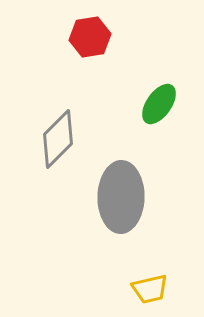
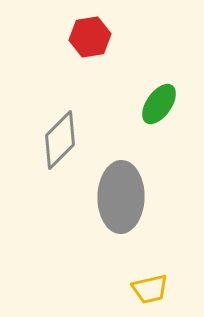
gray diamond: moved 2 px right, 1 px down
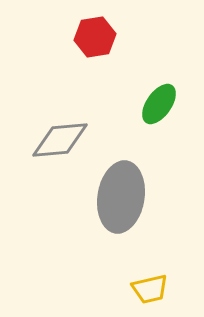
red hexagon: moved 5 px right
gray diamond: rotated 40 degrees clockwise
gray ellipse: rotated 8 degrees clockwise
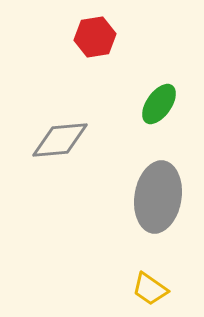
gray ellipse: moved 37 px right
yellow trapezoid: rotated 48 degrees clockwise
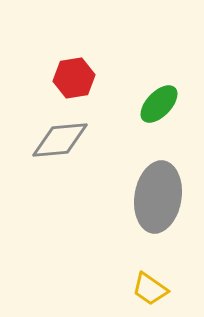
red hexagon: moved 21 px left, 41 px down
green ellipse: rotated 9 degrees clockwise
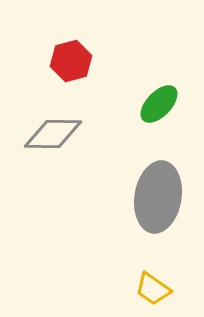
red hexagon: moved 3 px left, 17 px up; rotated 6 degrees counterclockwise
gray diamond: moved 7 px left, 6 px up; rotated 6 degrees clockwise
yellow trapezoid: moved 3 px right
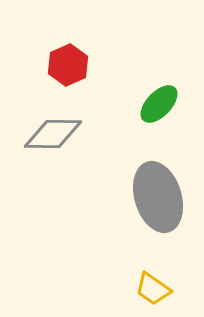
red hexagon: moved 3 px left, 4 px down; rotated 9 degrees counterclockwise
gray ellipse: rotated 26 degrees counterclockwise
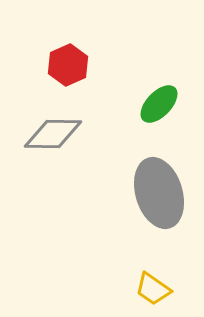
gray ellipse: moved 1 px right, 4 px up
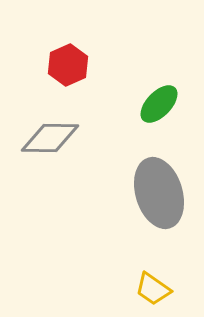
gray diamond: moved 3 px left, 4 px down
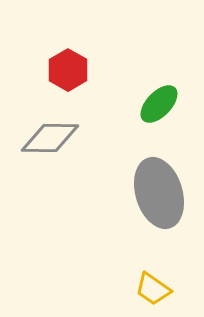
red hexagon: moved 5 px down; rotated 6 degrees counterclockwise
